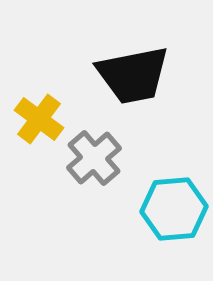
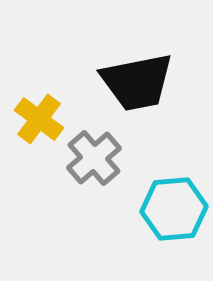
black trapezoid: moved 4 px right, 7 px down
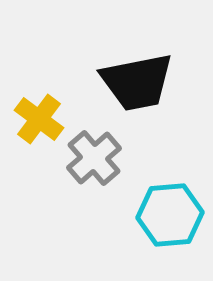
cyan hexagon: moved 4 px left, 6 px down
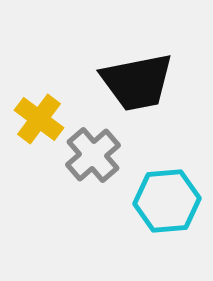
gray cross: moved 1 px left, 3 px up
cyan hexagon: moved 3 px left, 14 px up
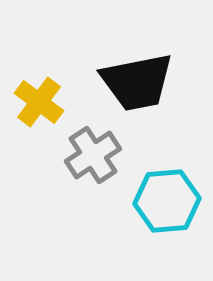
yellow cross: moved 17 px up
gray cross: rotated 8 degrees clockwise
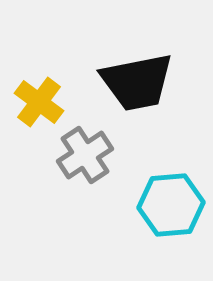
gray cross: moved 8 px left
cyan hexagon: moved 4 px right, 4 px down
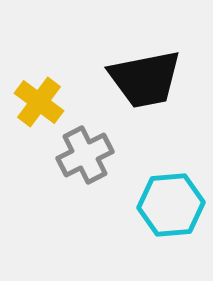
black trapezoid: moved 8 px right, 3 px up
gray cross: rotated 6 degrees clockwise
